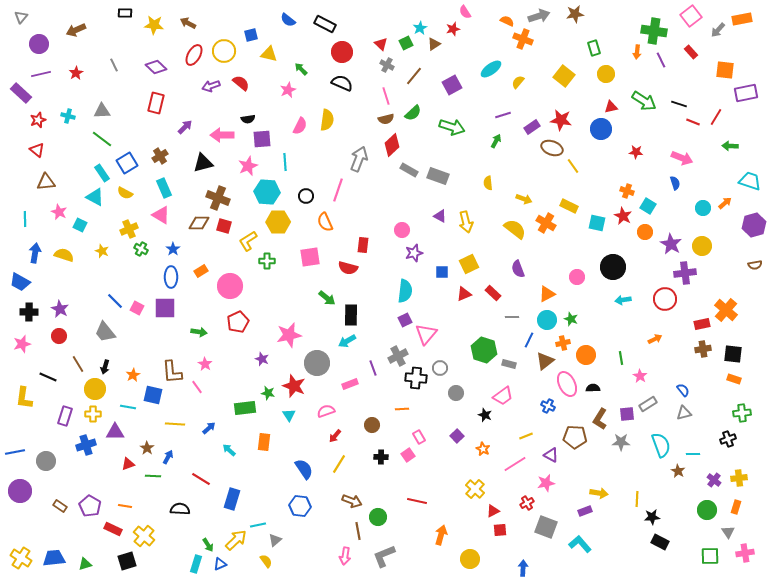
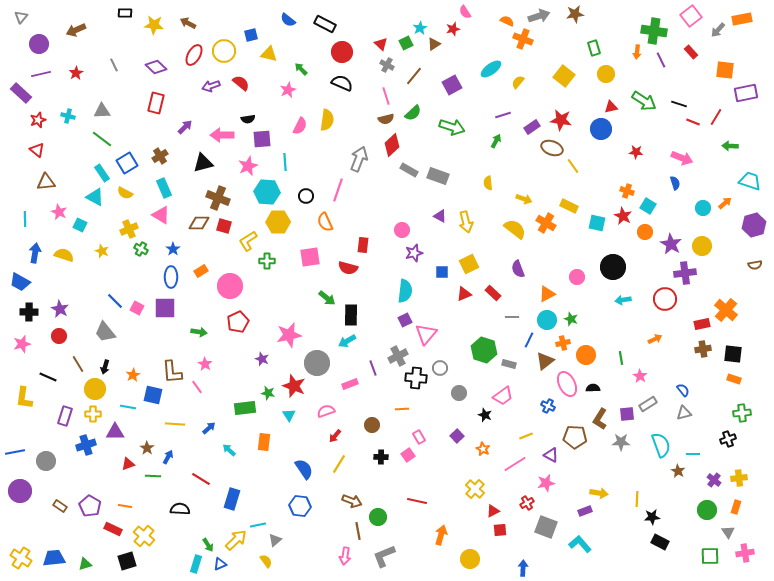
gray circle at (456, 393): moved 3 px right
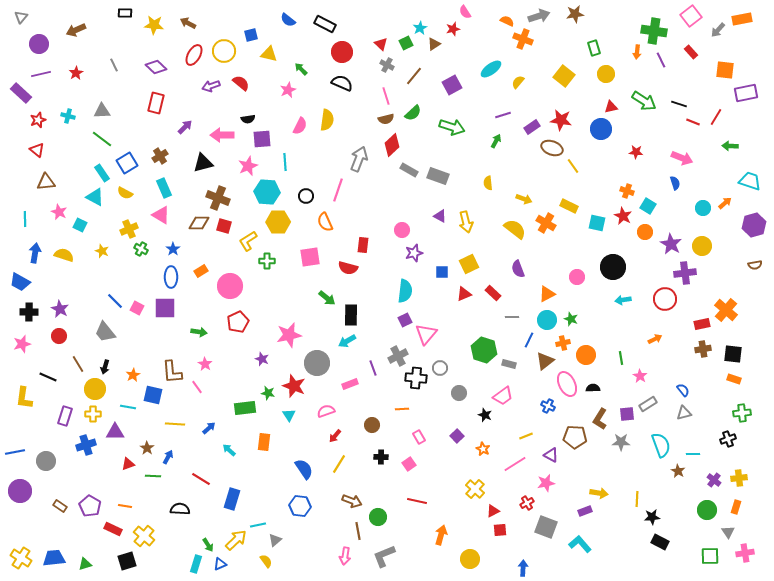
pink square at (408, 455): moved 1 px right, 9 px down
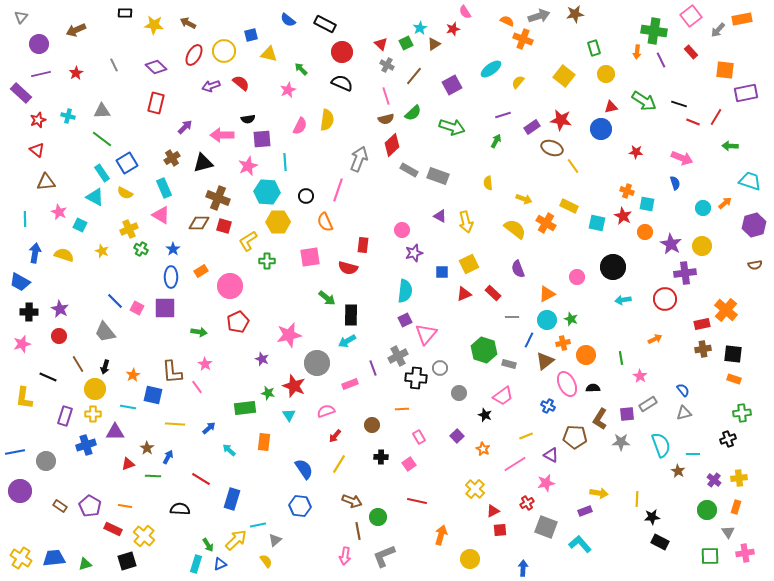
brown cross at (160, 156): moved 12 px right, 2 px down
cyan square at (648, 206): moved 1 px left, 2 px up; rotated 21 degrees counterclockwise
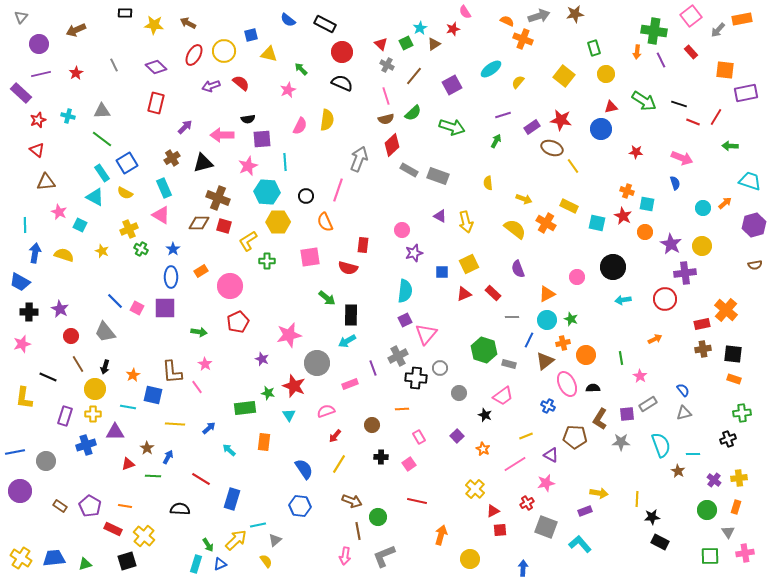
cyan line at (25, 219): moved 6 px down
red circle at (59, 336): moved 12 px right
